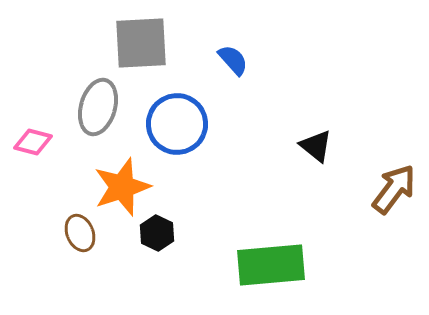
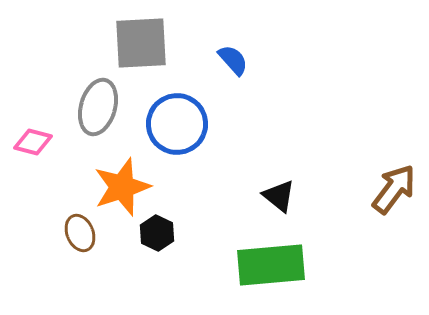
black triangle: moved 37 px left, 50 px down
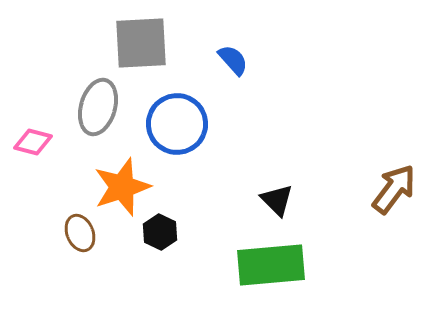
black triangle: moved 2 px left, 4 px down; rotated 6 degrees clockwise
black hexagon: moved 3 px right, 1 px up
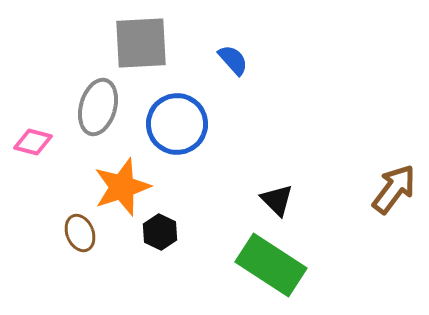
green rectangle: rotated 38 degrees clockwise
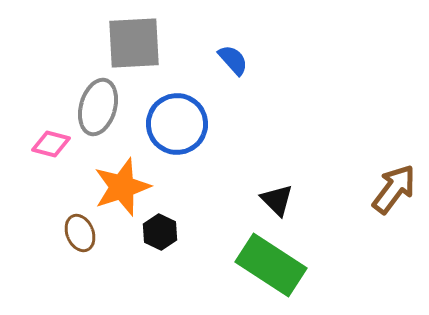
gray square: moved 7 px left
pink diamond: moved 18 px right, 2 px down
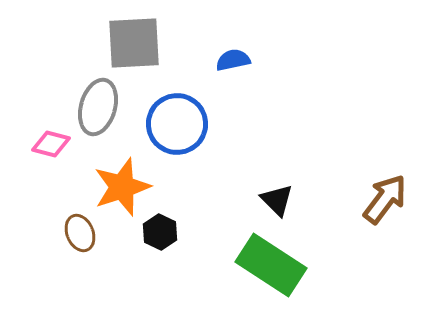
blue semicircle: rotated 60 degrees counterclockwise
brown arrow: moved 9 px left, 10 px down
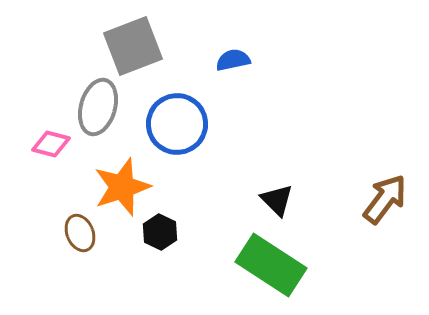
gray square: moved 1 px left, 3 px down; rotated 18 degrees counterclockwise
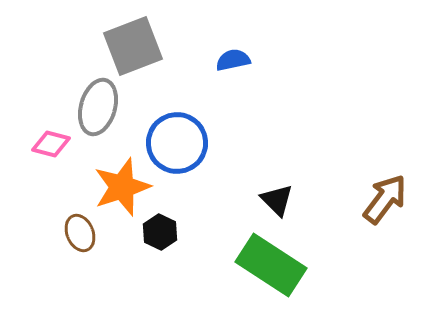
blue circle: moved 19 px down
